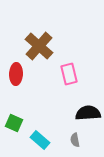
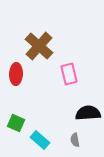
green square: moved 2 px right
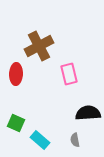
brown cross: rotated 20 degrees clockwise
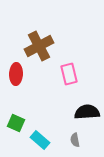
black semicircle: moved 1 px left, 1 px up
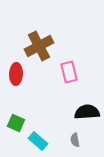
pink rectangle: moved 2 px up
cyan rectangle: moved 2 px left, 1 px down
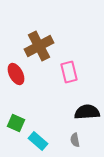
red ellipse: rotated 30 degrees counterclockwise
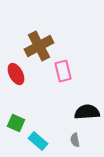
pink rectangle: moved 6 px left, 1 px up
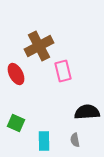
cyan rectangle: moved 6 px right; rotated 48 degrees clockwise
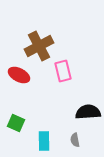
red ellipse: moved 3 px right, 1 px down; rotated 35 degrees counterclockwise
black semicircle: moved 1 px right
